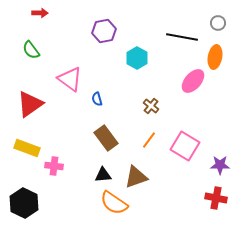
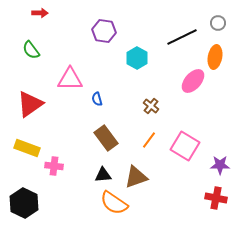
purple hexagon: rotated 20 degrees clockwise
black line: rotated 36 degrees counterclockwise
pink triangle: rotated 36 degrees counterclockwise
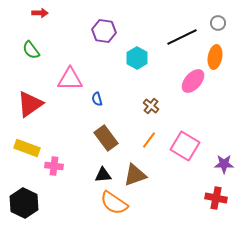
purple star: moved 4 px right, 1 px up
brown triangle: moved 1 px left, 2 px up
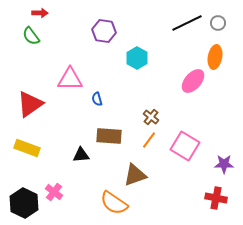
black line: moved 5 px right, 14 px up
green semicircle: moved 14 px up
brown cross: moved 11 px down
brown rectangle: moved 3 px right, 2 px up; rotated 50 degrees counterclockwise
pink cross: moved 26 px down; rotated 30 degrees clockwise
black triangle: moved 22 px left, 20 px up
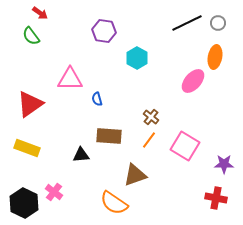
red arrow: rotated 35 degrees clockwise
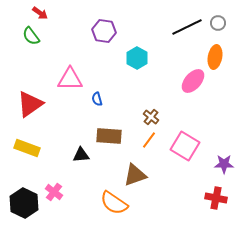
black line: moved 4 px down
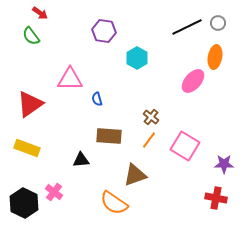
black triangle: moved 5 px down
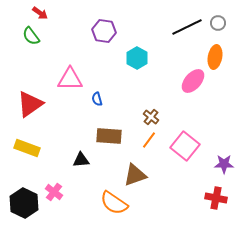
pink square: rotated 8 degrees clockwise
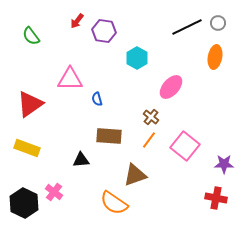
red arrow: moved 37 px right, 8 px down; rotated 91 degrees clockwise
pink ellipse: moved 22 px left, 6 px down
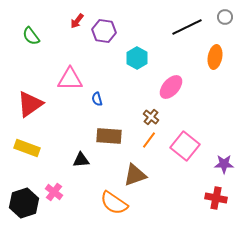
gray circle: moved 7 px right, 6 px up
black hexagon: rotated 16 degrees clockwise
